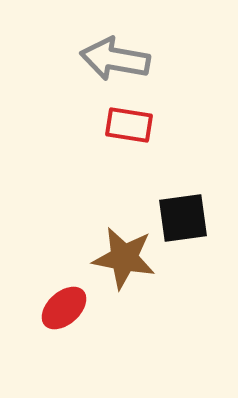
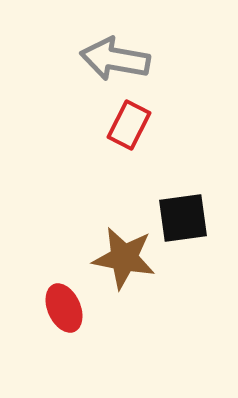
red rectangle: rotated 72 degrees counterclockwise
red ellipse: rotated 72 degrees counterclockwise
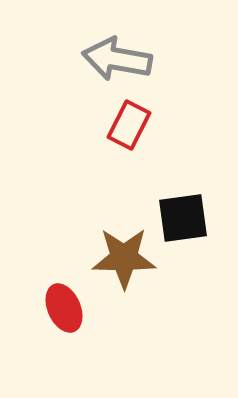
gray arrow: moved 2 px right
brown star: rotated 10 degrees counterclockwise
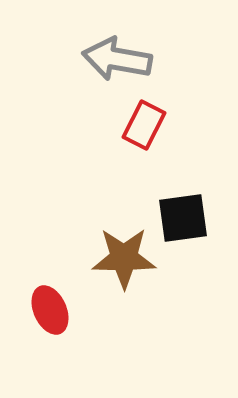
red rectangle: moved 15 px right
red ellipse: moved 14 px left, 2 px down
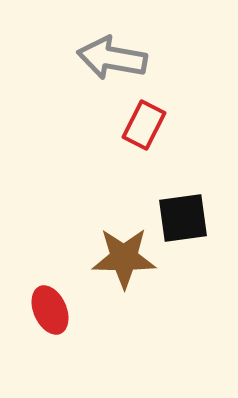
gray arrow: moved 5 px left, 1 px up
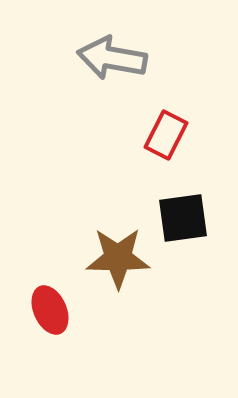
red rectangle: moved 22 px right, 10 px down
brown star: moved 6 px left
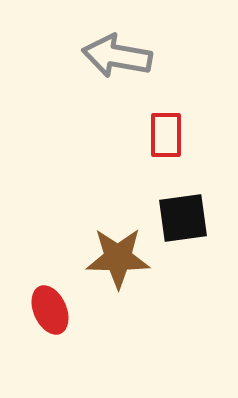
gray arrow: moved 5 px right, 2 px up
red rectangle: rotated 27 degrees counterclockwise
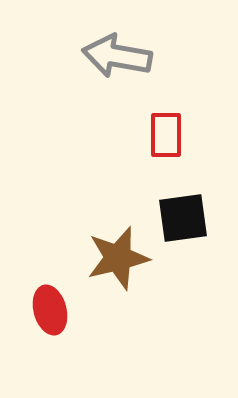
brown star: rotated 14 degrees counterclockwise
red ellipse: rotated 9 degrees clockwise
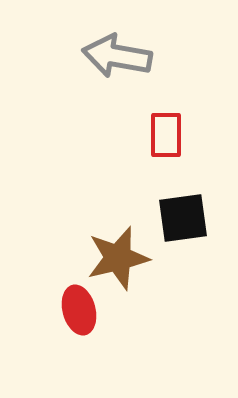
red ellipse: moved 29 px right
